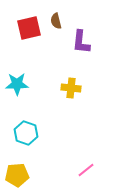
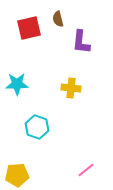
brown semicircle: moved 2 px right, 2 px up
cyan hexagon: moved 11 px right, 6 px up
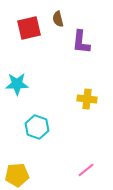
yellow cross: moved 16 px right, 11 px down
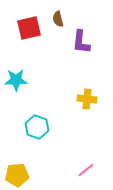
cyan star: moved 1 px left, 4 px up
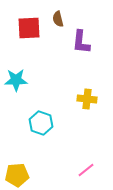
red square: rotated 10 degrees clockwise
cyan hexagon: moved 4 px right, 4 px up
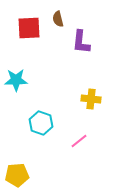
yellow cross: moved 4 px right
pink line: moved 7 px left, 29 px up
